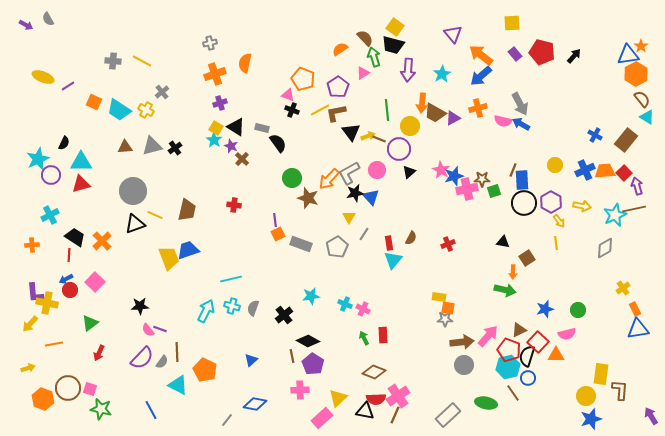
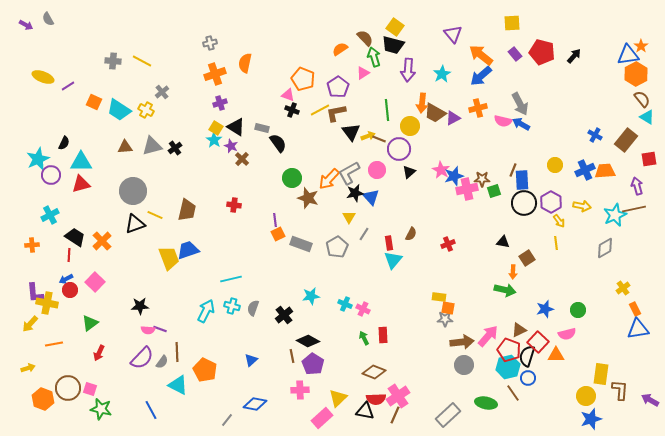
red square at (624, 173): moved 25 px right, 14 px up; rotated 35 degrees clockwise
brown semicircle at (411, 238): moved 4 px up
pink semicircle at (148, 330): rotated 48 degrees counterclockwise
purple arrow at (651, 416): moved 1 px left, 16 px up; rotated 30 degrees counterclockwise
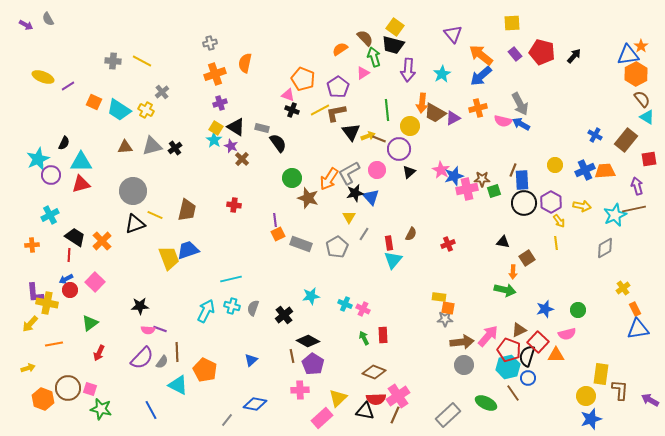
orange arrow at (329, 179): rotated 10 degrees counterclockwise
green ellipse at (486, 403): rotated 15 degrees clockwise
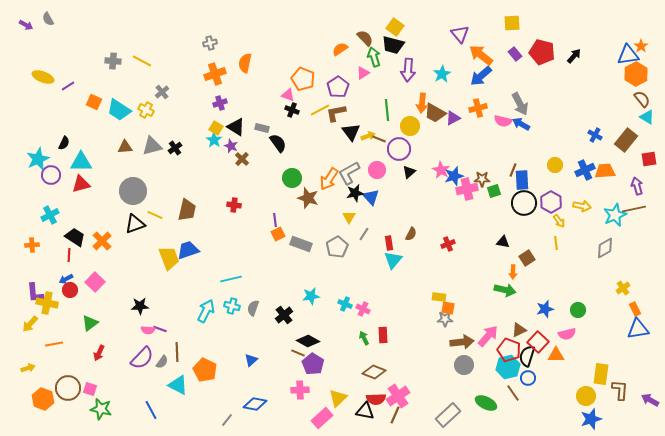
purple triangle at (453, 34): moved 7 px right
brown line at (292, 356): moved 6 px right, 3 px up; rotated 56 degrees counterclockwise
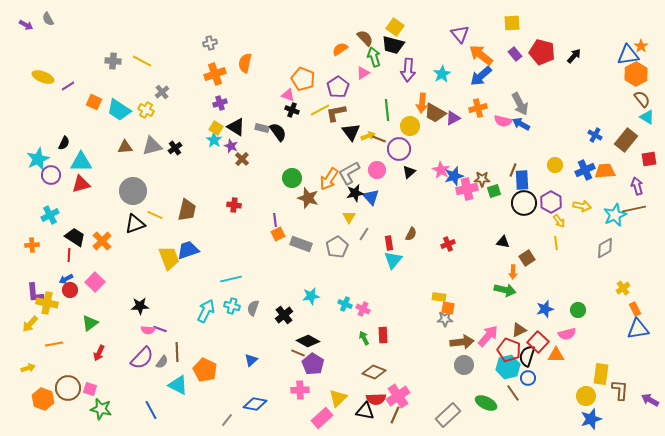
black semicircle at (278, 143): moved 11 px up
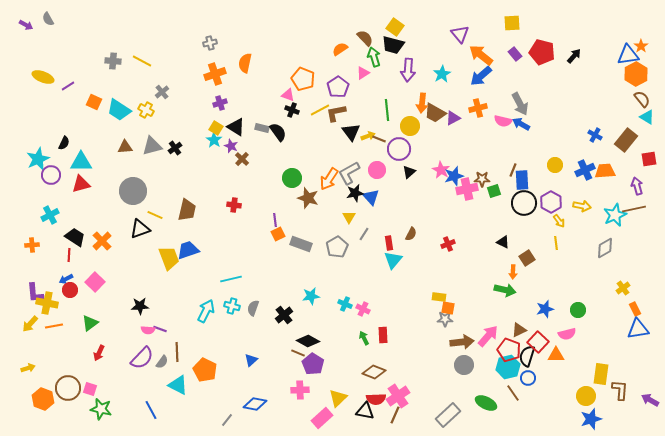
black triangle at (135, 224): moved 5 px right, 5 px down
black triangle at (503, 242): rotated 16 degrees clockwise
orange line at (54, 344): moved 18 px up
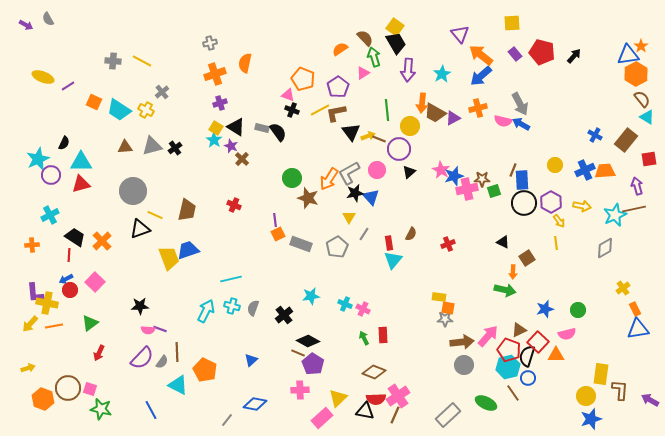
black trapezoid at (393, 45): moved 3 px right, 2 px up; rotated 135 degrees counterclockwise
red cross at (234, 205): rotated 16 degrees clockwise
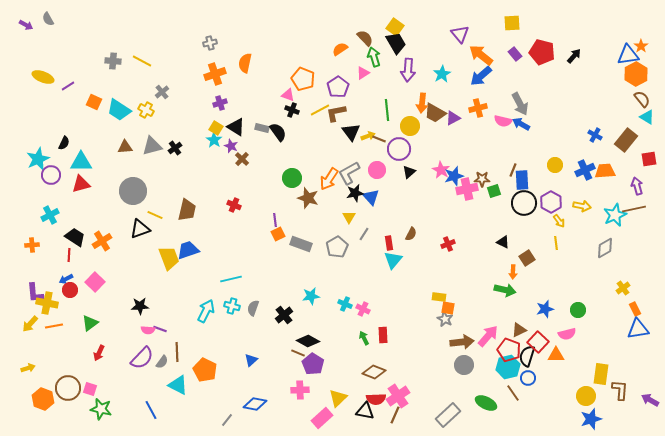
orange cross at (102, 241): rotated 12 degrees clockwise
gray star at (445, 319): rotated 28 degrees clockwise
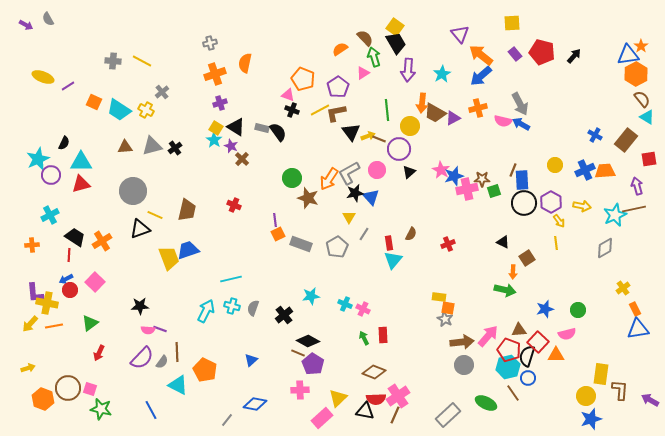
brown triangle at (519, 330): rotated 21 degrees clockwise
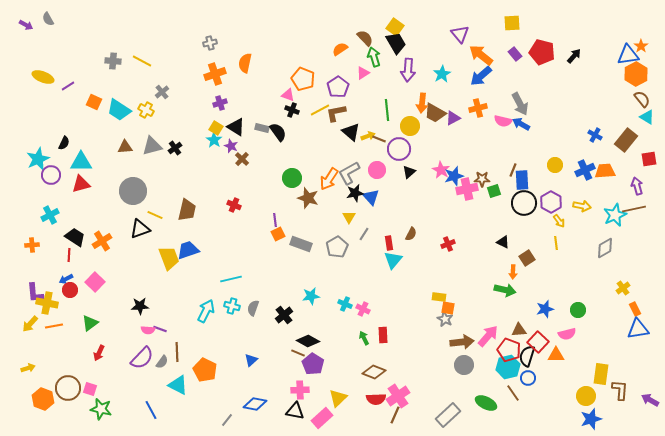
black triangle at (351, 132): rotated 12 degrees counterclockwise
black triangle at (365, 411): moved 70 px left
